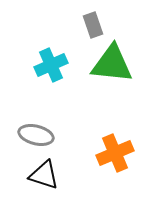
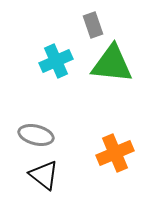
cyan cross: moved 5 px right, 4 px up
black triangle: rotated 20 degrees clockwise
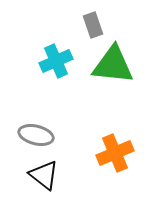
green triangle: moved 1 px right, 1 px down
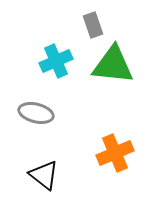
gray ellipse: moved 22 px up
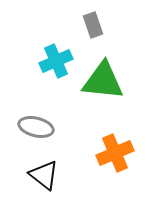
green triangle: moved 10 px left, 16 px down
gray ellipse: moved 14 px down
